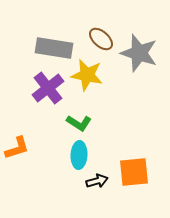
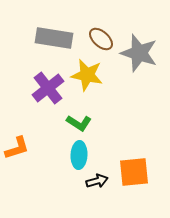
gray rectangle: moved 10 px up
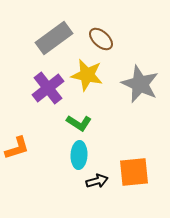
gray rectangle: rotated 45 degrees counterclockwise
gray star: moved 1 px right, 31 px down; rotated 6 degrees clockwise
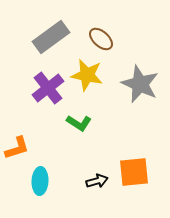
gray rectangle: moved 3 px left, 1 px up
cyan ellipse: moved 39 px left, 26 px down
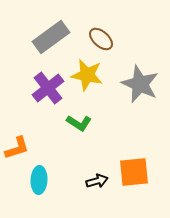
cyan ellipse: moved 1 px left, 1 px up
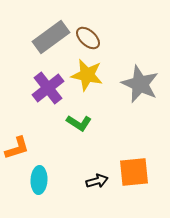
brown ellipse: moved 13 px left, 1 px up
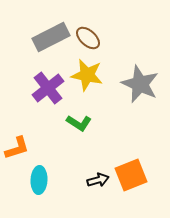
gray rectangle: rotated 9 degrees clockwise
orange square: moved 3 px left, 3 px down; rotated 16 degrees counterclockwise
black arrow: moved 1 px right, 1 px up
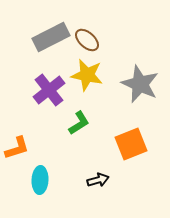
brown ellipse: moved 1 px left, 2 px down
purple cross: moved 1 px right, 2 px down
green L-shape: rotated 65 degrees counterclockwise
orange square: moved 31 px up
cyan ellipse: moved 1 px right
